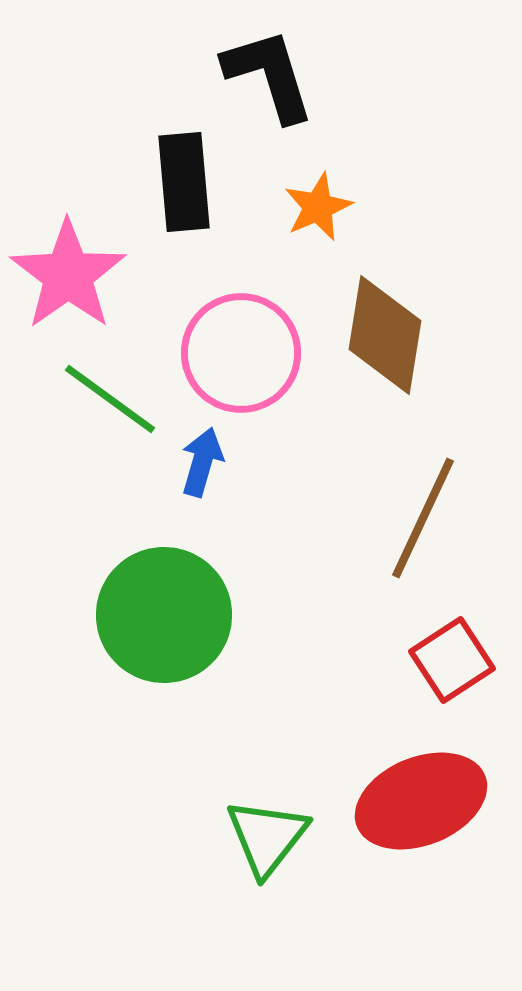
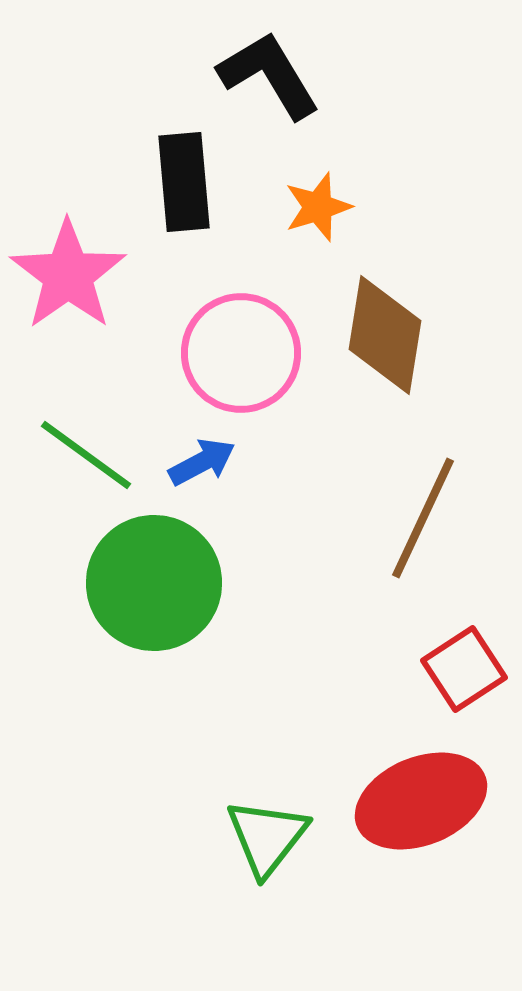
black L-shape: rotated 14 degrees counterclockwise
orange star: rotated 6 degrees clockwise
green line: moved 24 px left, 56 px down
blue arrow: rotated 46 degrees clockwise
green circle: moved 10 px left, 32 px up
red square: moved 12 px right, 9 px down
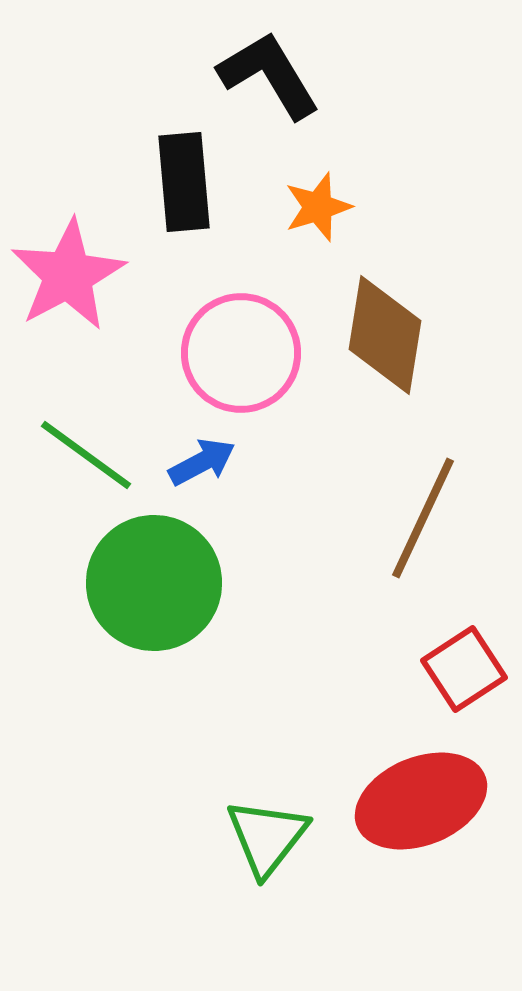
pink star: rotated 7 degrees clockwise
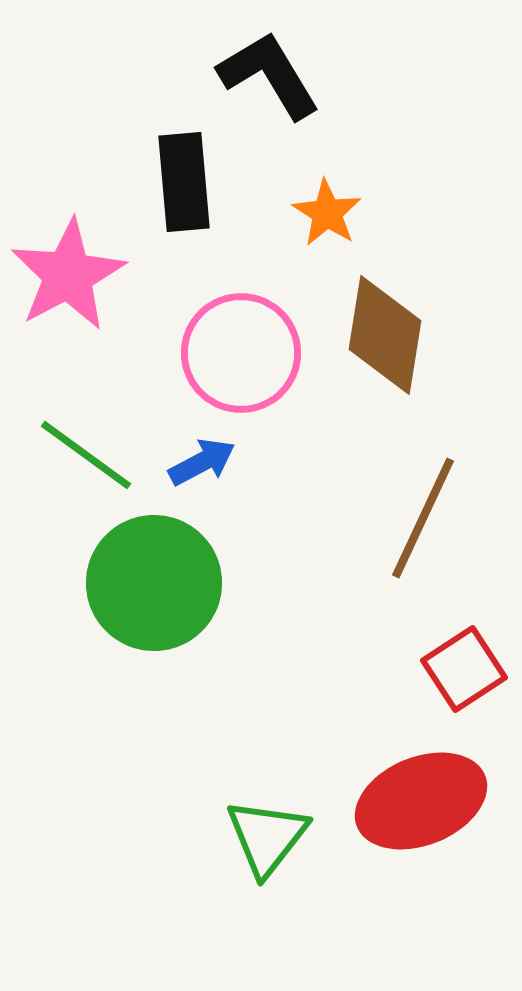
orange star: moved 9 px right, 6 px down; rotated 22 degrees counterclockwise
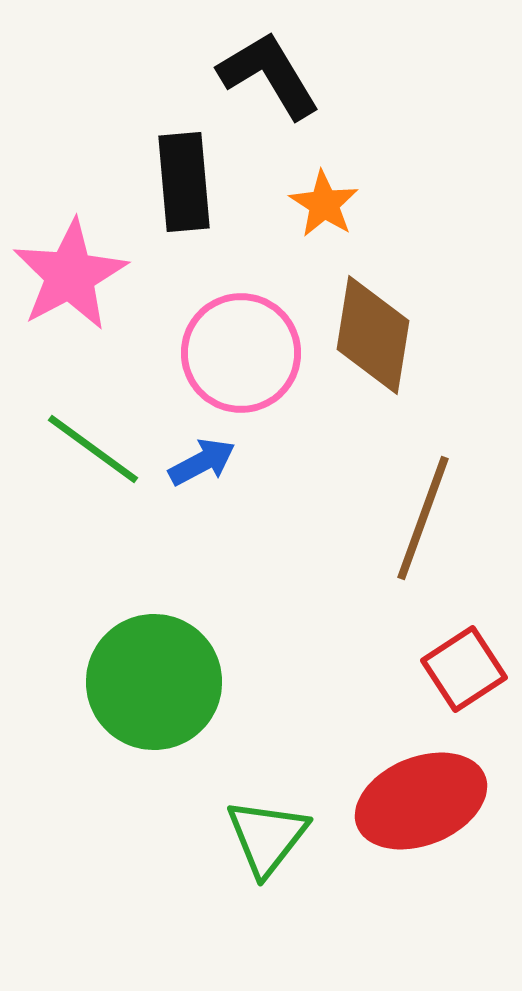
orange star: moved 3 px left, 9 px up
pink star: moved 2 px right
brown diamond: moved 12 px left
green line: moved 7 px right, 6 px up
brown line: rotated 5 degrees counterclockwise
green circle: moved 99 px down
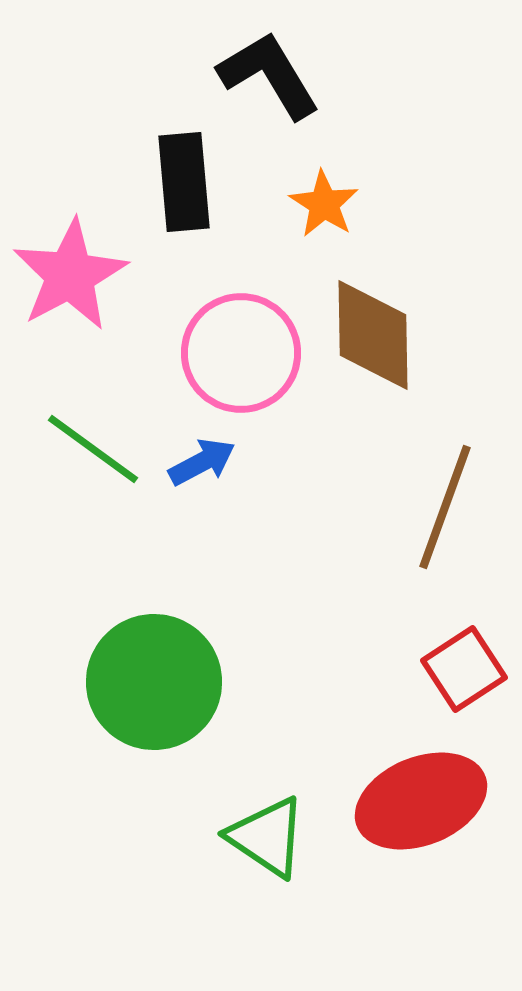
brown diamond: rotated 10 degrees counterclockwise
brown line: moved 22 px right, 11 px up
green triangle: rotated 34 degrees counterclockwise
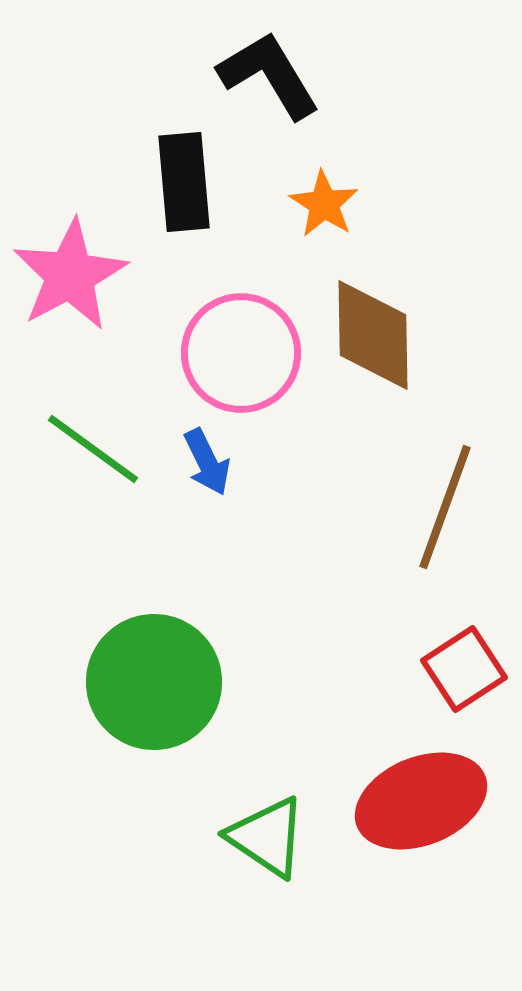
blue arrow: moved 5 px right; rotated 92 degrees clockwise
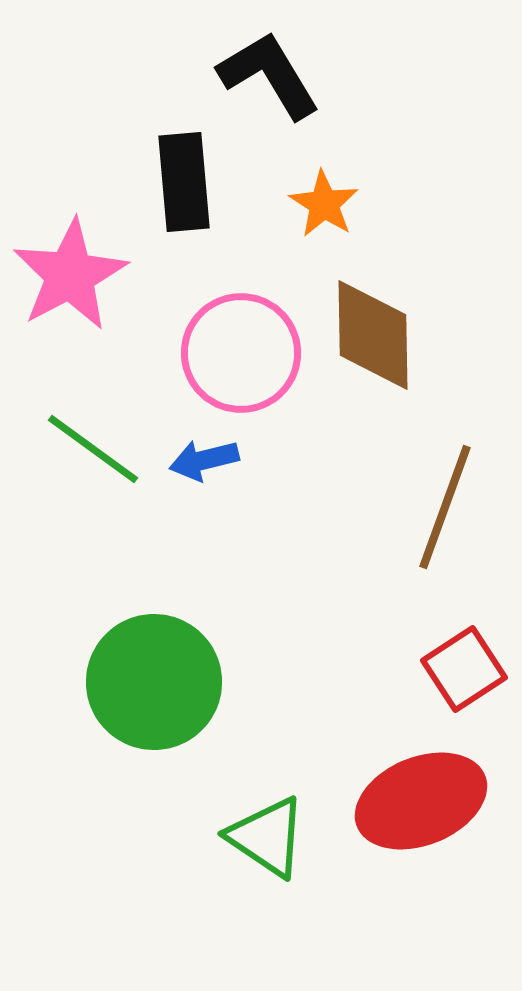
blue arrow: moved 3 px left, 2 px up; rotated 102 degrees clockwise
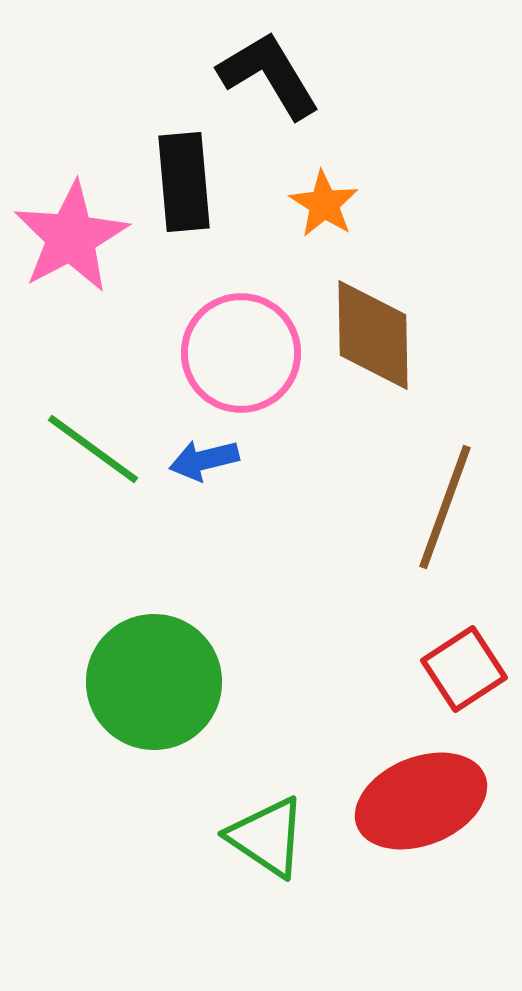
pink star: moved 1 px right, 38 px up
